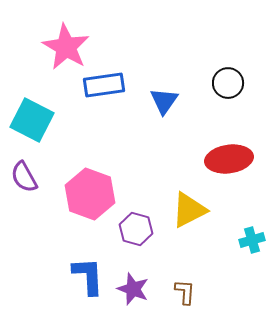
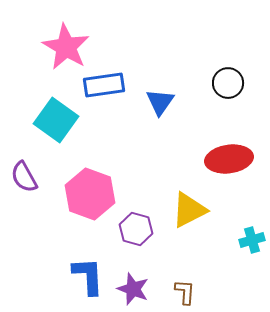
blue triangle: moved 4 px left, 1 px down
cyan square: moved 24 px right; rotated 9 degrees clockwise
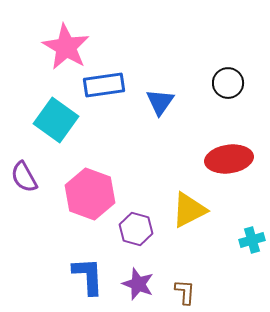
purple star: moved 5 px right, 5 px up
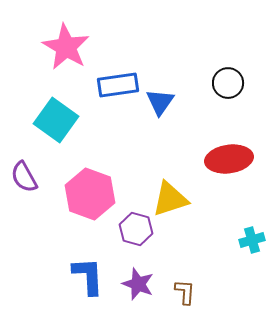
blue rectangle: moved 14 px right
yellow triangle: moved 19 px left, 11 px up; rotated 9 degrees clockwise
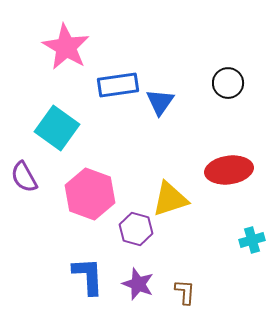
cyan square: moved 1 px right, 8 px down
red ellipse: moved 11 px down
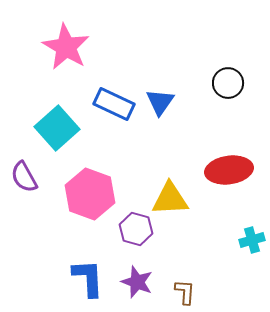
blue rectangle: moved 4 px left, 19 px down; rotated 33 degrees clockwise
cyan square: rotated 12 degrees clockwise
yellow triangle: rotated 15 degrees clockwise
blue L-shape: moved 2 px down
purple star: moved 1 px left, 2 px up
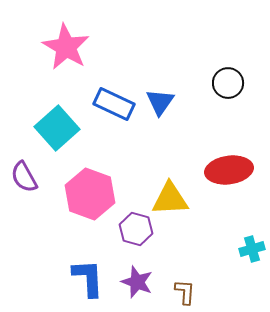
cyan cross: moved 9 px down
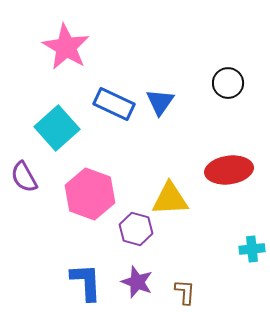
cyan cross: rotated 10 degrees clockwise
blue L-shape: moved 2 px left, 4 px down
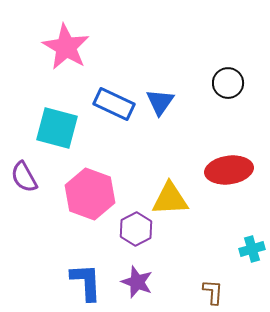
cyan square: rotated 33 degrees counterclockwise
purple hexagon: rotated 16 degrees clockwise
cyan cross: rotated 10 degrees counterclockwise
brown L-shape: moved 28 px right
